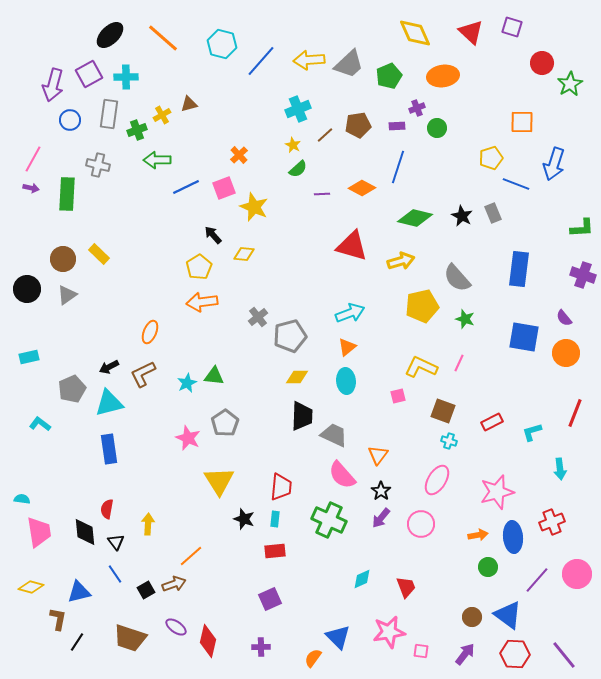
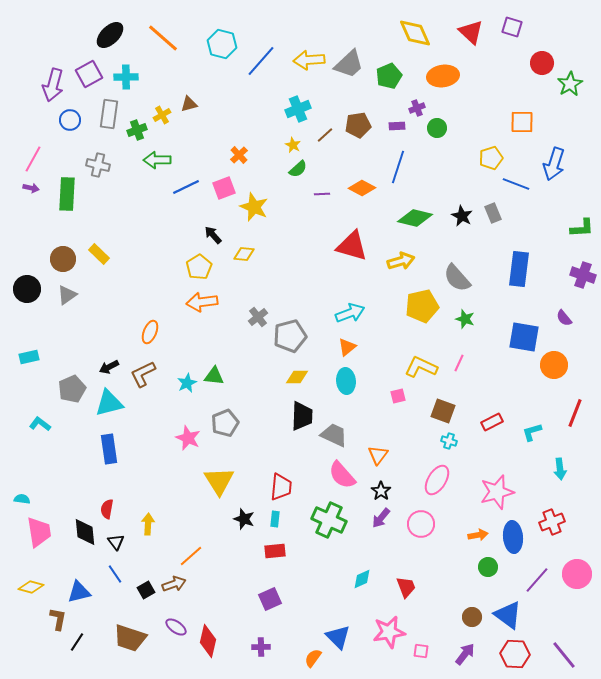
orange circle at (566, 353): moved 12 px left, 12 px down
gray pentagon at (225, 423): rotated 12 degrees clockwise
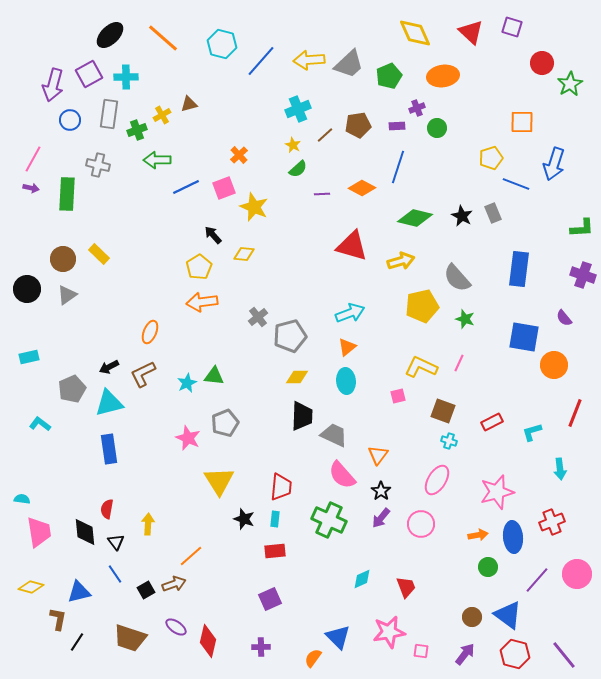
red hexagon at (515, 654): rotated 12 degrees clockwise
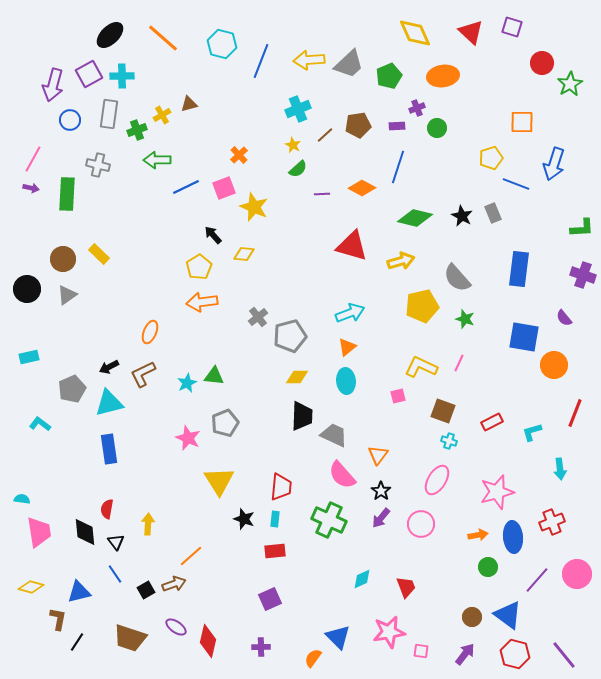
blue line at (261, 61): rotated 20 degrees counterclockwise
cyan cross at (126, 77): moved 4 px left, 1 px up
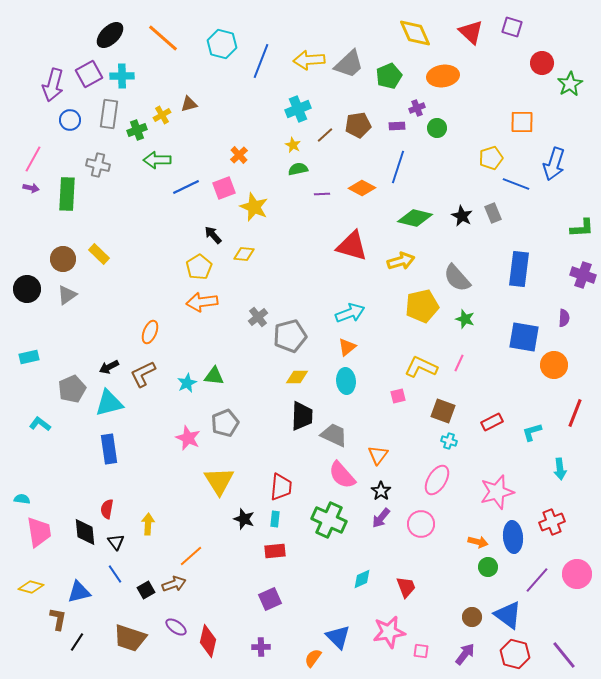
green semicircle at (298, 169): rotated 150 degrees counterclockwise
purple semicircle at (564, 318): rotated 138 degrees counterclockwise
orange arrow at (478, 535): moved 7 px down; rotated 24 degrees clockwise
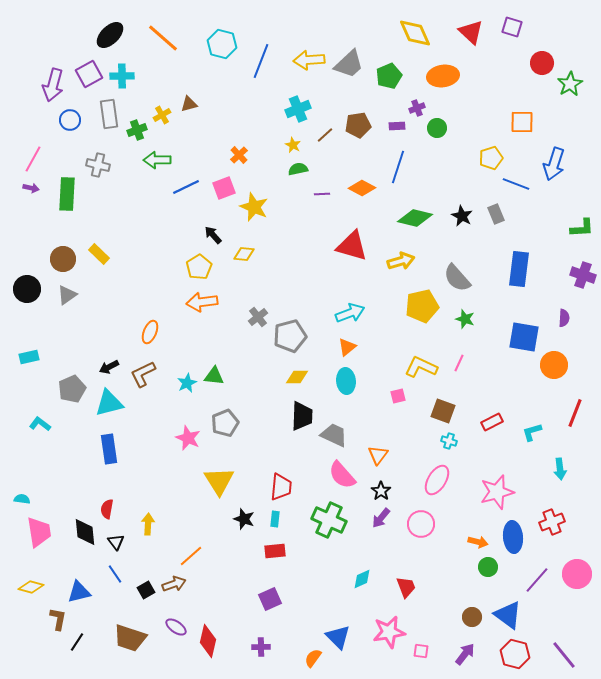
gray rectangle at (109, 114): rotated 16 degrees counterclockwise
gray rectangle at (493, 213): moved 3 px right, 1 px down
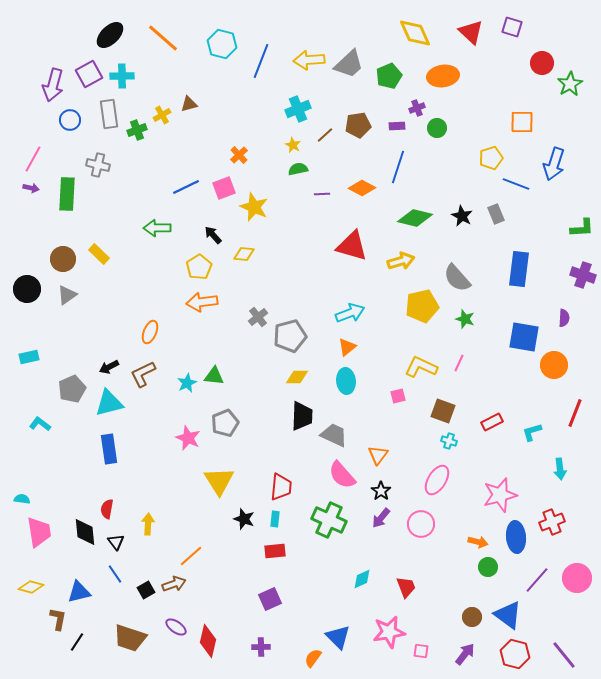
green arrow at (157, 160): moved 68 px down
pink star at (497, 492): moved 3 px right, 3 px down
blue ellipse at (513, 537): moved 3 px right
pink circle at (577, 574): moved 4 px down
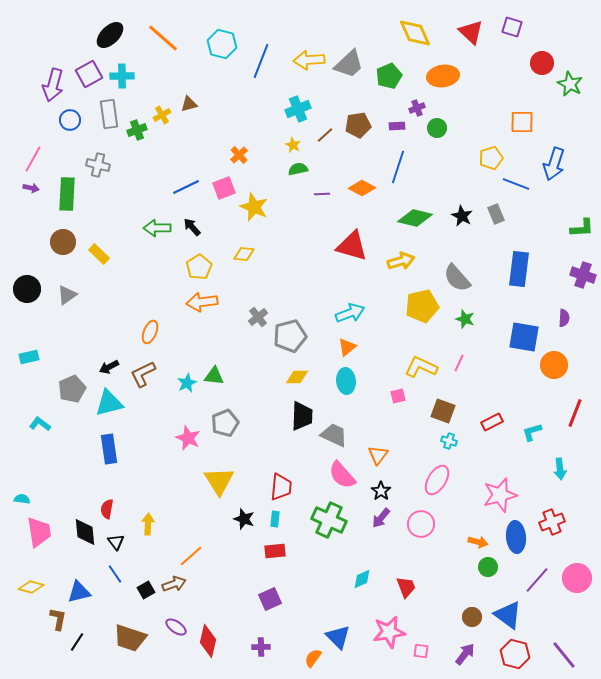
green star at (570, 84): rotated 15 degrees counterclockwise
black arrow at (213, 235): moved 21 px left, 8 px up
brown circle at (63, 259): moved 17 px up
